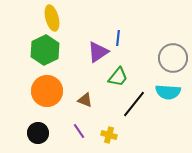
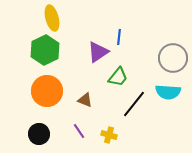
blue line: moved 1 px right, 1 px up
black circle: moved 1 px right, 1 px down
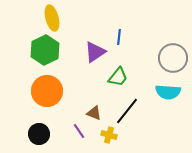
purple triangle: moved 3 px left
brown triangle: moved 9 px right, 13 px down
black line: moved 7 px left, 7 px down
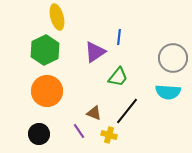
yellow ellipse: moved 5 px right, 1 px up
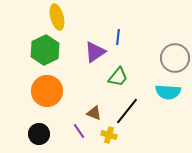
blue line: moved 1 px left
gray circle: moved 2 px right
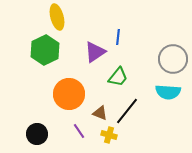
gray circle: moved 2 px left, 1 px down
orange circle: moved 22 px right, 3 px down
brown triangle: moved 6 px right
black circle: moved 2 px left
